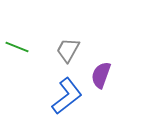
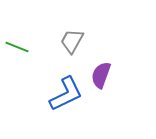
gray trapezoid: moved 4 px right, 9 px up
blue L-shape: moved 1 px left, 2 px up; rotated 12 degrees clockwise
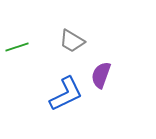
gray trapezoid: rotated 88 degrees counterclockwise
green line: rotated 40 degrees counterclockwise
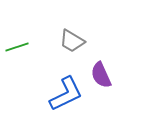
purple semicircle: rotated 44 degrees counterclockwise
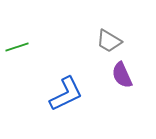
gray trapezoid: moved 37 px right
purple semicircle: moved 21 px right
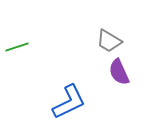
purple semicircle: moved 3 px left, 3 px up
blue L-shape: moved 3 px right, 8 px down
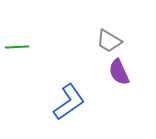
green line: rotated 15 degrees clockwise
blue L-shape: rotated 9 degrees counterclockwise
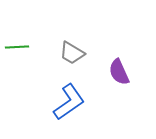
gray trapezoid: moved 37 px left, 12 px down
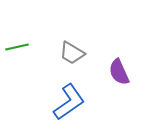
green line: rotated 10 degrees counterclockwise
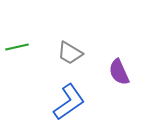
gray trapezoid: moved 2 px left
